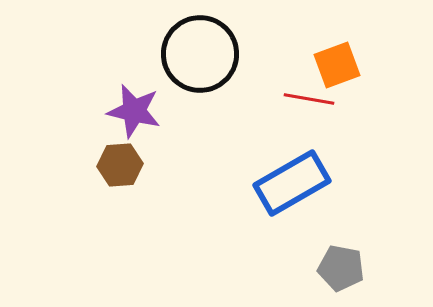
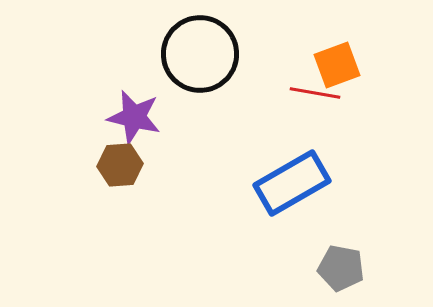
red line: moved 6 px right, 6 px up
purple star: moved 6 px down
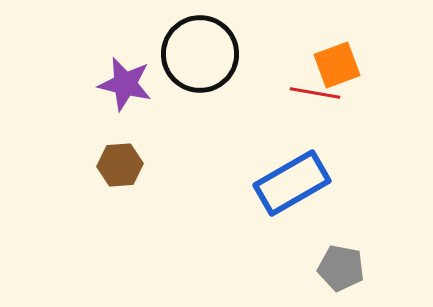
purple star: moved 9 px left, 33 px up
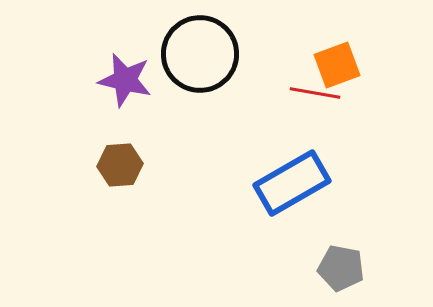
purple star: moved 4 px up
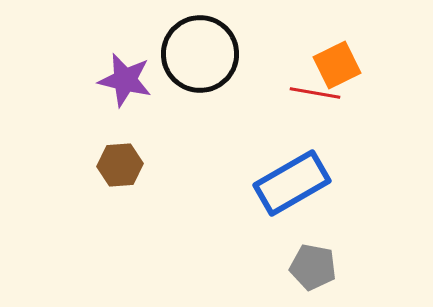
orange square: rotated 6 degrees counterclockwise
gray pentagon: moved 28 px left, 1 px up
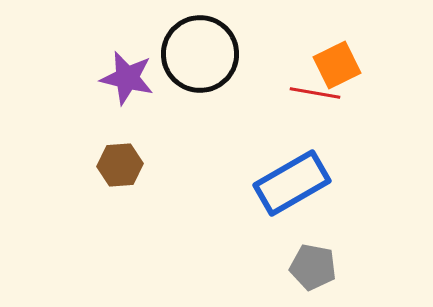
purple star: moved 2 px right, 2 px up
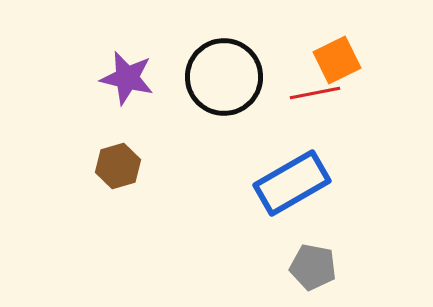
black circle: moved 24 px right, 23 px down
orange square: moved 5 px up
red line: rotated 21 degrees counterclockwise
brown hexagon: moved 2 px left, 1 px down; rotated 12 degrees counterclockwise
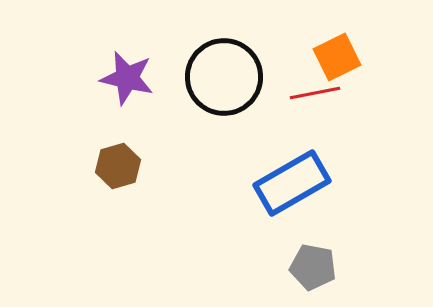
orange square: moved 3 px up
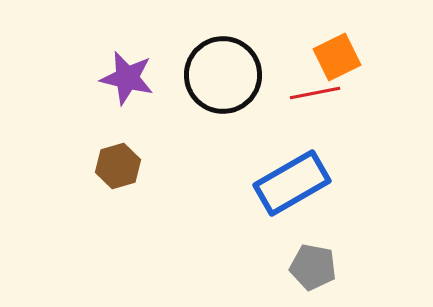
black circle: moved 1 px left, 2 px up
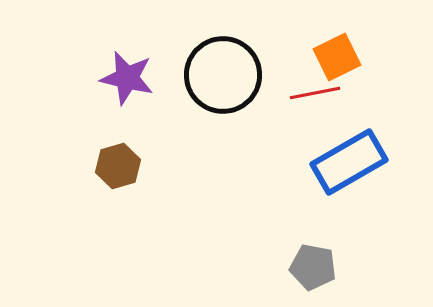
blue rectangle: moved 57 px right, 21 px up
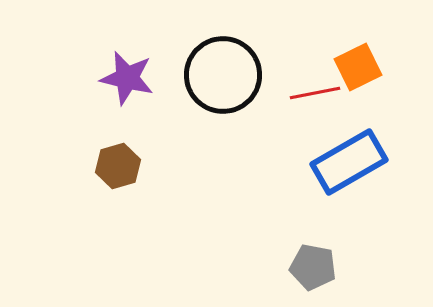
orange square: moved 21 px right, 10 px down
